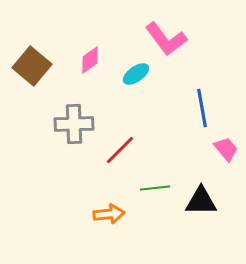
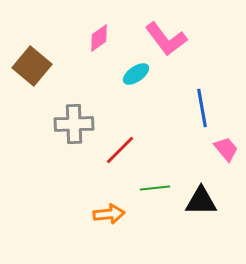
pink diamond: moved 9 px right, 22 px up
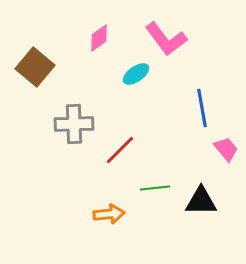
brown square: moved 3 px right, 1 px down
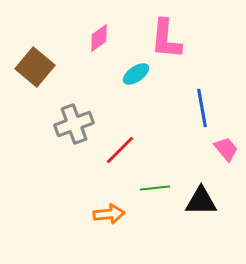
pink L-shape: rotated 42 degrees clockwise
gray cross: rotated 18 degrees counterclockwise
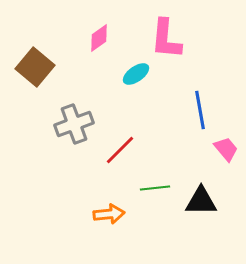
blue line: moved 2 px left, 2 px down
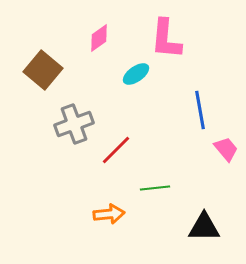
brown square: moved 8 px right, 3 px down
red line: moved 4 px left
black triangle: moved 3 px right, 26 px down
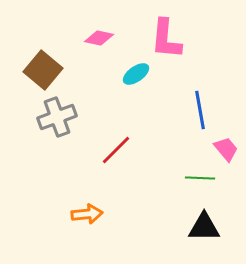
pink diamond: rotated 48 degrees clockwise
gray cross: moved 17 px left, 7 px up
green line: moved 45 px right, 10 px up; rotated 8 degrees clockwise
orange arrow: moved 22 px left
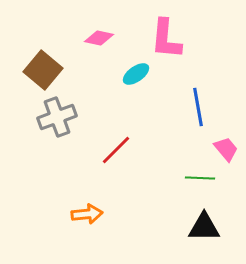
blue line: moved 2 px left, 3 px up
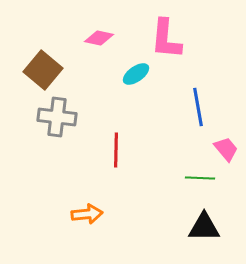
gray cross: rotated 27 degrees clockwise
red line: rotated 44 degrees counterclockwise
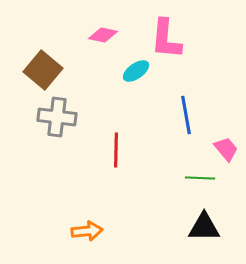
pink diamond: moved 4 px right, 3 px up
cyan ellipse: moved 3 px up
blue line: moved 12 px left, 8 px down
orange arrow: moved 17 px down
